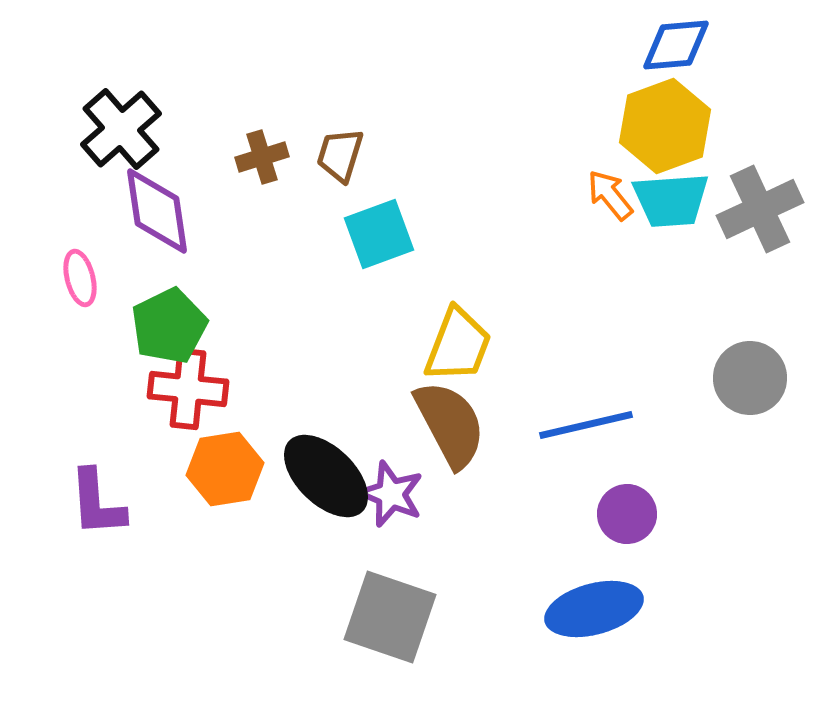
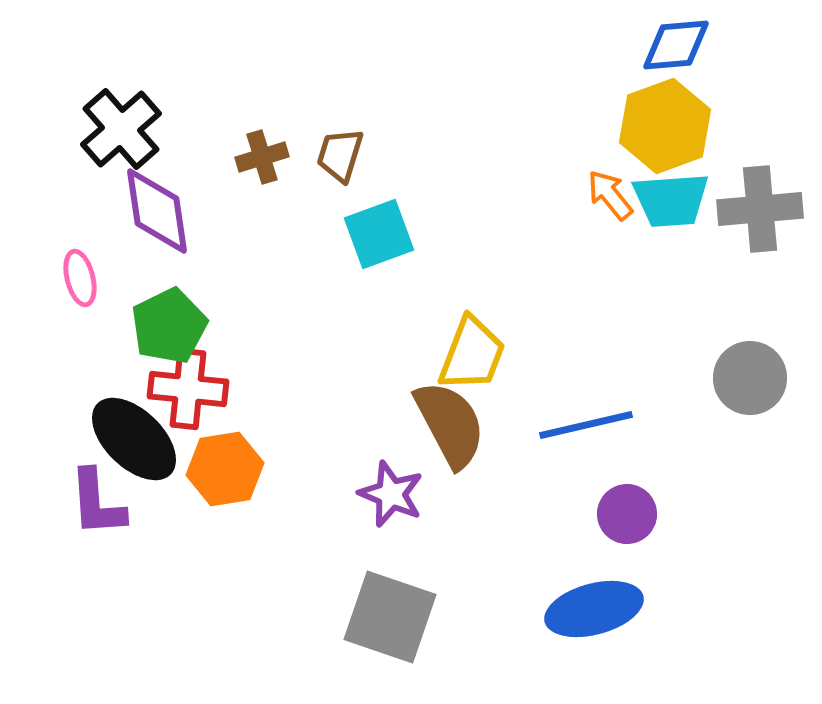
gray cross: rotated 20 degrees clockwise
yellow trapezoid: moved 14 px right, 9 px down
black ellipse: moved 192 px left, 37 px up
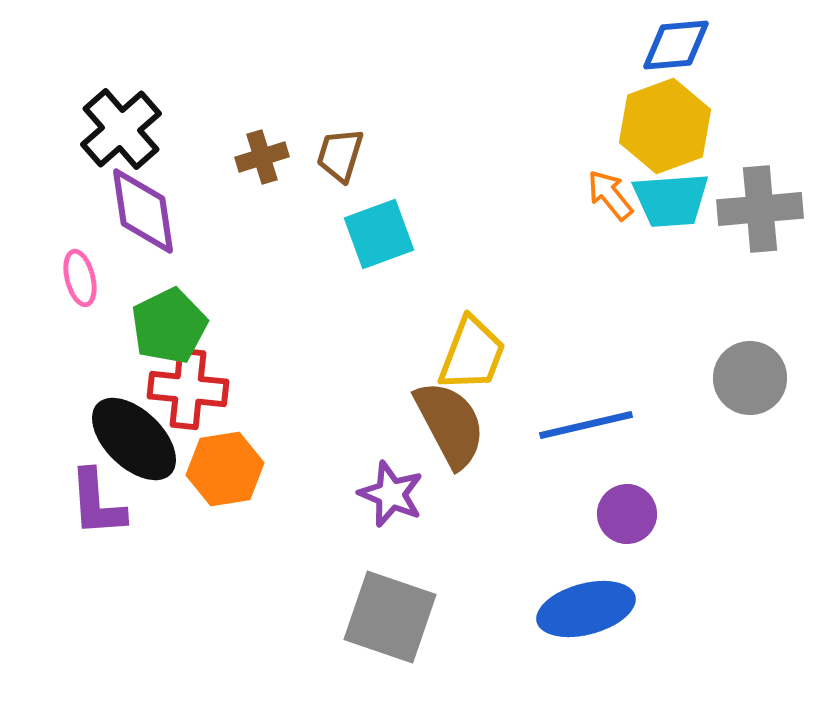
purple diamond: moved 14 px left
blue ellipse: moved 8 px left
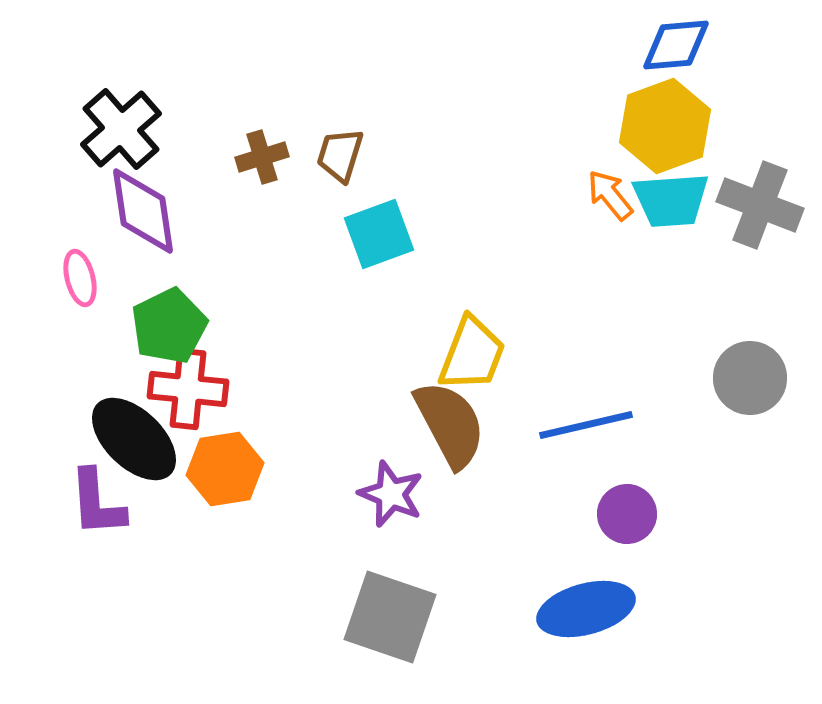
gray cross: moved 4 px up; rotated 26 degrees clockwise
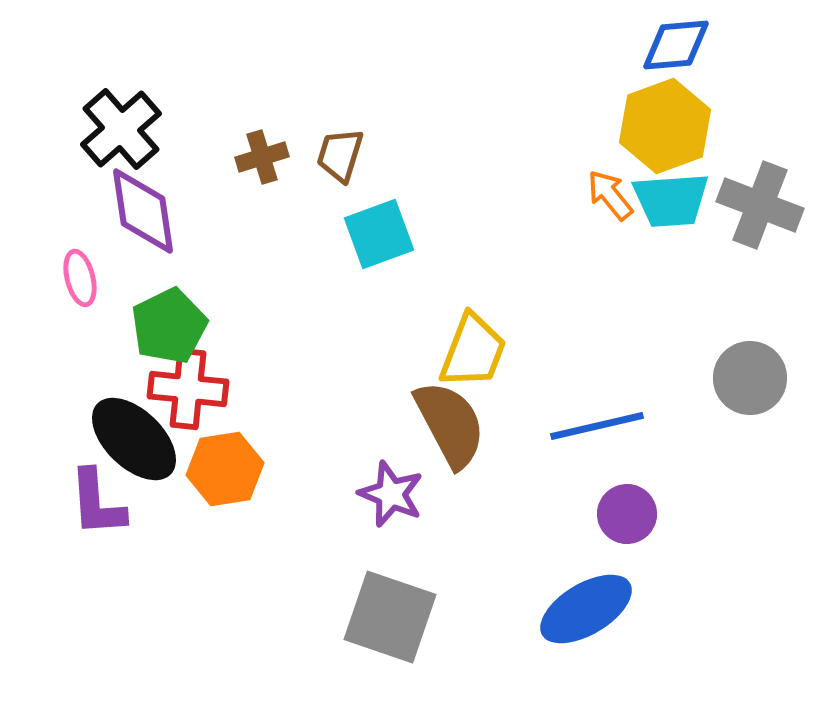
yellow trapezoid: moved 1 px right, 3 px up
blue line: moved 11 px right, 1 px down
blue ellipse: rotated 16 degrees counterclockwise
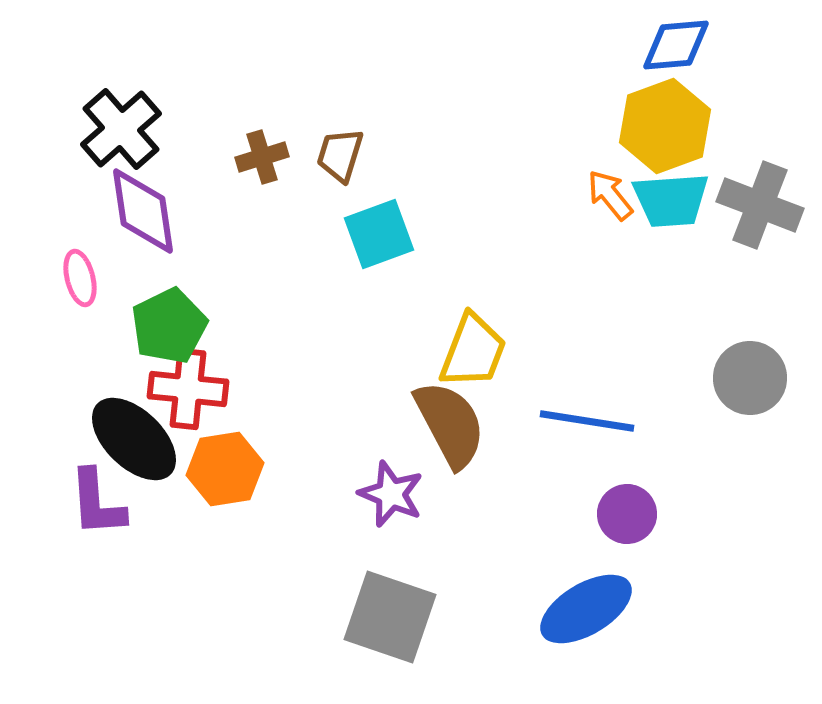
blue line: moved 10 px left, 5 px up; rotated 22 degrees clockwise
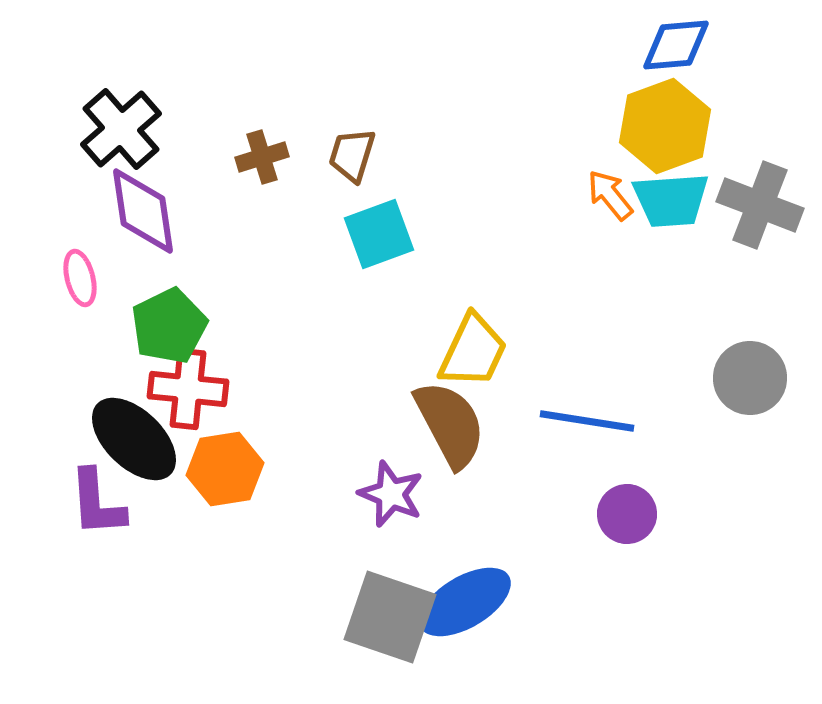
brown trapezoid: moved 12 px right
yellow trapezoid: rotated 4 degrees clockwise
blue ellipse: moved 121 px left, 7 px up
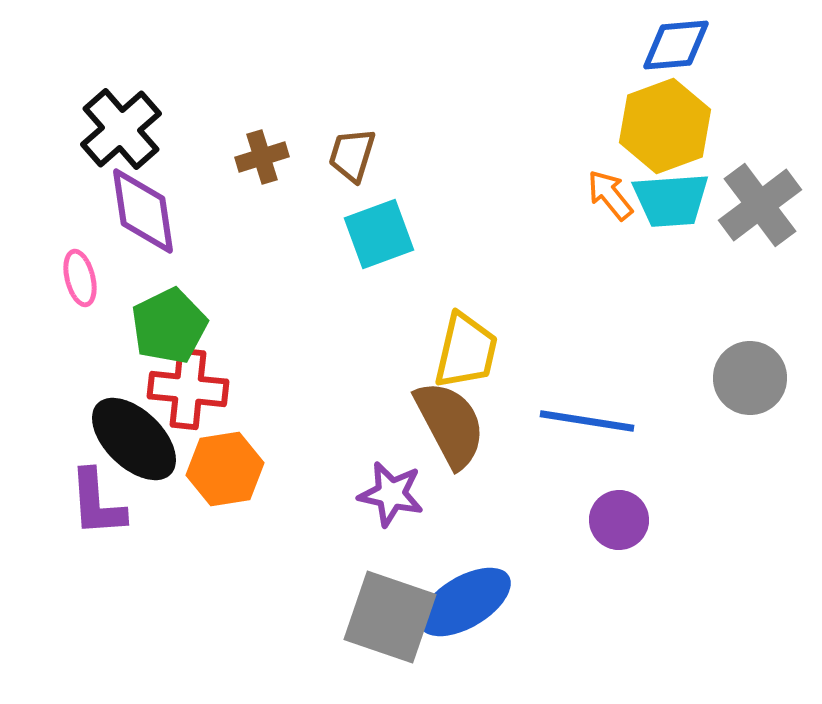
gray cross: rotated 32 degrees clockwise
yellow trapezoid: moved 7 px left; rotated 12 degrees counterclockwise
purple star: rotated 10 degrees counterclockwise
purple circle: moved 8 px left, 6 px down
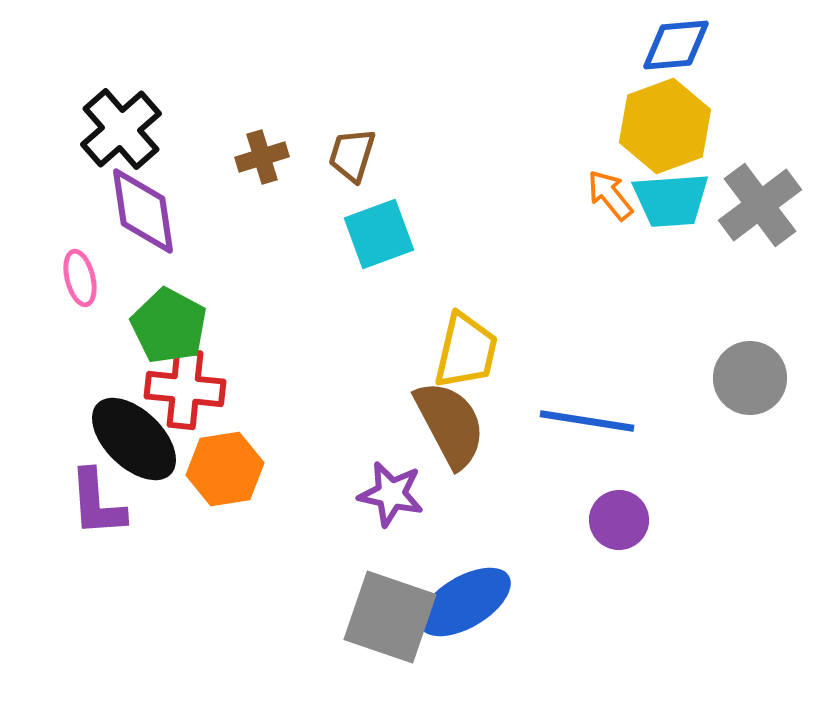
green pentagon: rotated 18 degrees counterclockwise
red cross: moved 3 px left
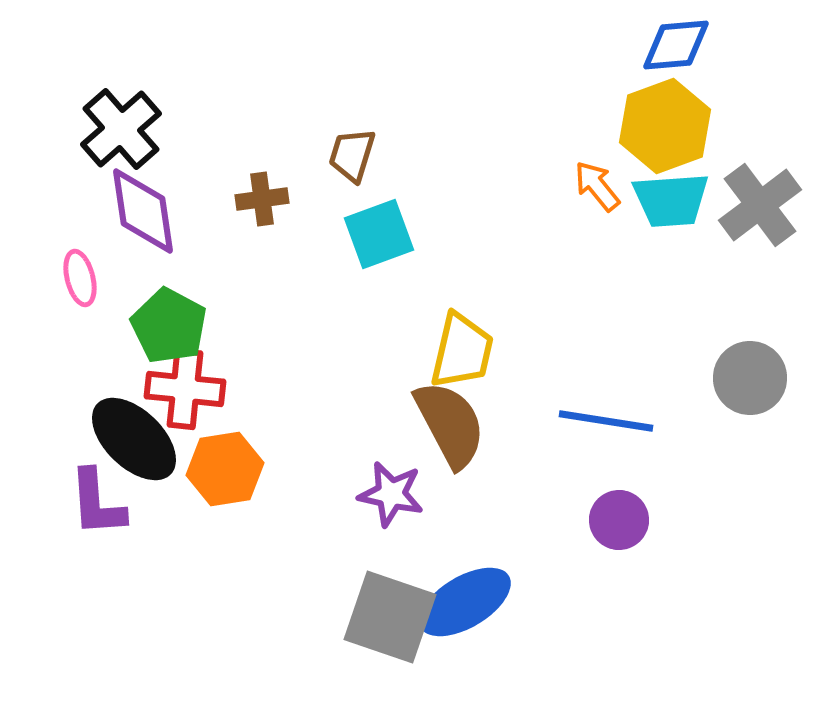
brown cross: moved 42 px down; rotated 9 degrees clockwise
orange arrow: moved 13 px left, 9 px up
yellow trapezoid: moved 4 px left
blue line: moved 19 px right
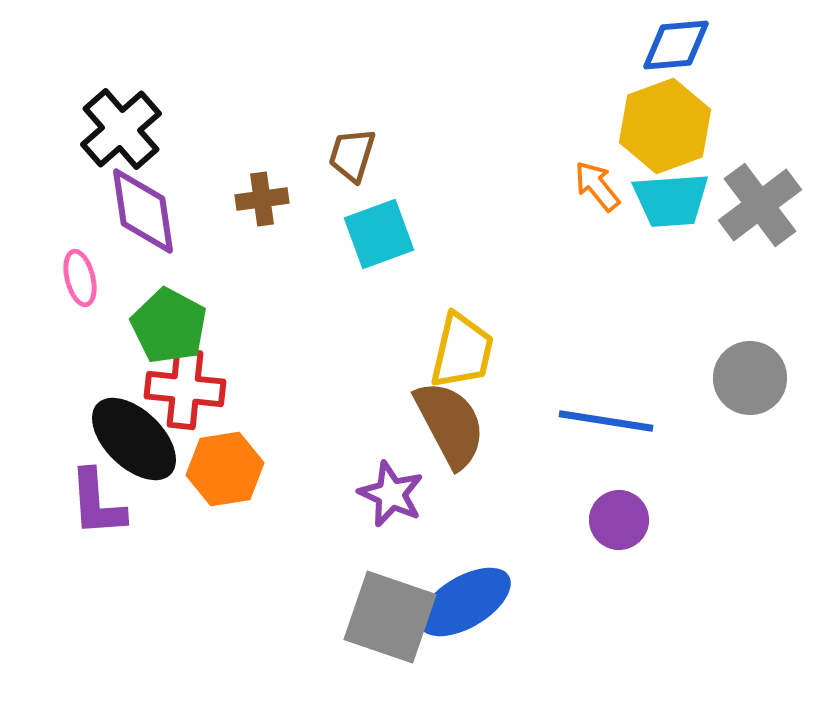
purple star: rotated 12 degrees clockwise
